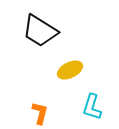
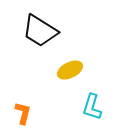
orange L-shape: moved 17 px left
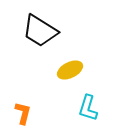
cyan L-shape: moved 4 px left, 1 px down
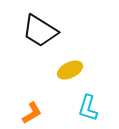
orange L-shape: moved 9 px right; rotated 45 degrees clockwise
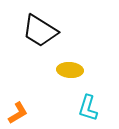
yellow ellipse: rotated 30 degrees clockwise
orange L-shape: moved 14 px left
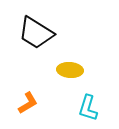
black trapezoid: moved 4 px left, 2 px down
orange L-shape: moved 10 px right, 10 px up
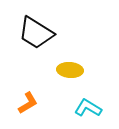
cyan L-shape: rotated 104 degrees clockwise
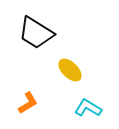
yellow ellipse: rotated 40 degrees clockwise
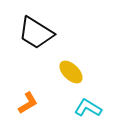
yellow ellipse: moved 1 px right, 2 px down
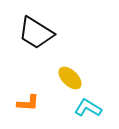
yellow ellipse: moved 1 px left, 6 px down
orange L-shape: rotated 35 degrees clockwise
